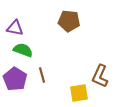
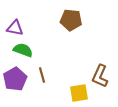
brown pentagon: moved 2 px right, 1 px up
purple pentagon: rotated 10 degrees clockwise
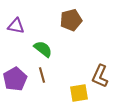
brown pentagon: rotated 20 degrees counterclockwise
purple triangle: moved 1 px right, 2 px up
green semicircle: moved 20 px right, 1 px up; rotated 18 degrees clockwise
